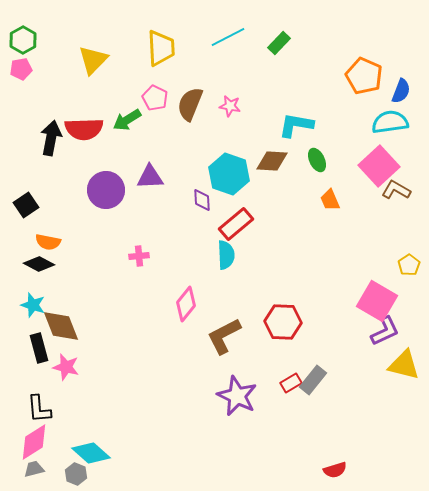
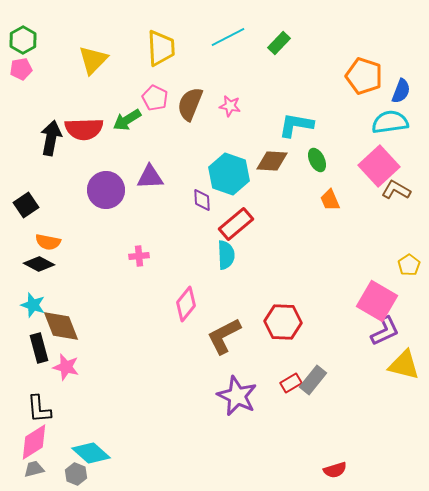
orange pentagon at (364, 76): rotated 6 degrees counterclockwise
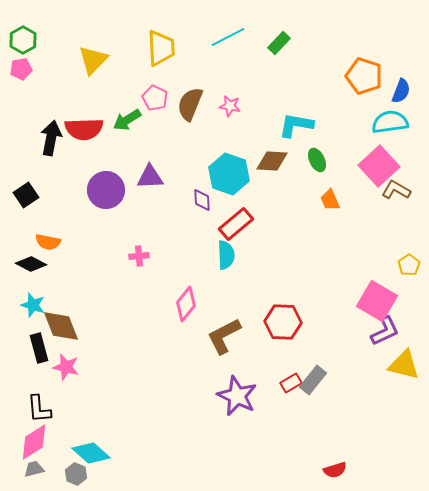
black square at (26, 205): moved 10 px up
black diamond at (39, 264): moved 8 px left
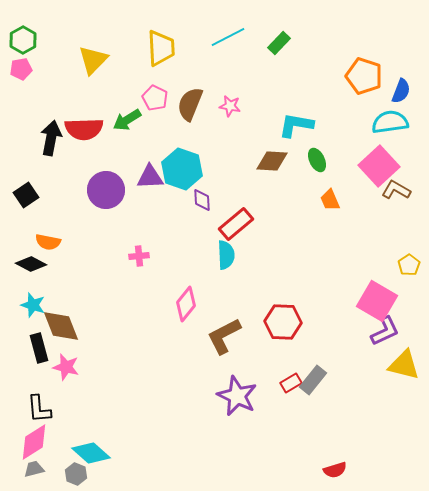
cyan hexagon at (229, 174): moved 47 px left, 5 px up
